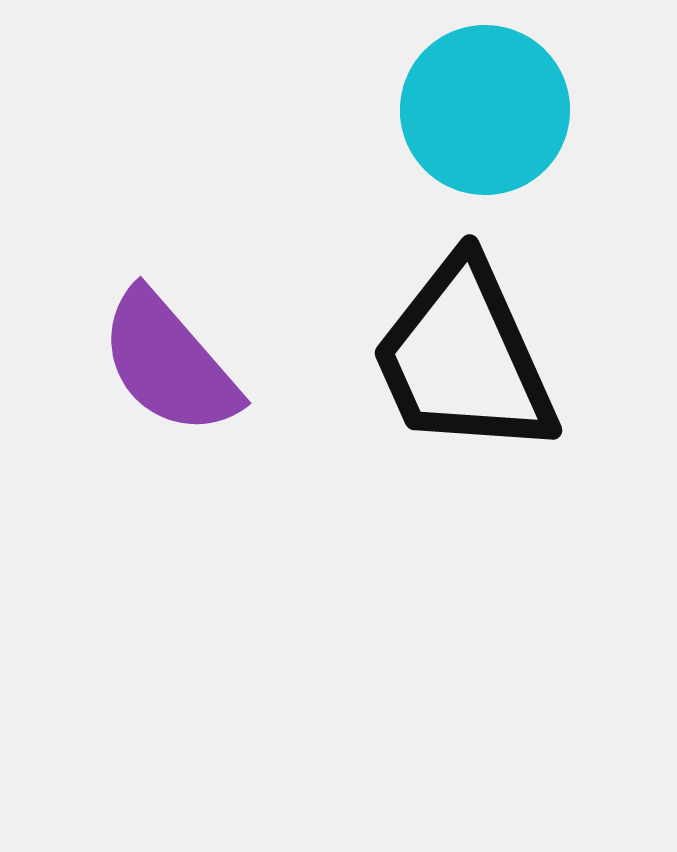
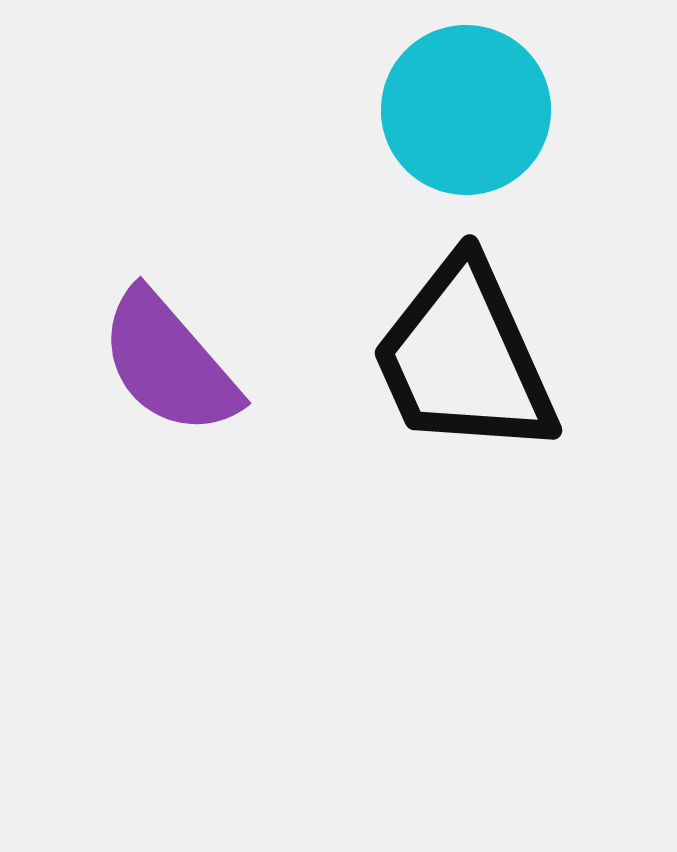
cyan circle: moved 19 px left
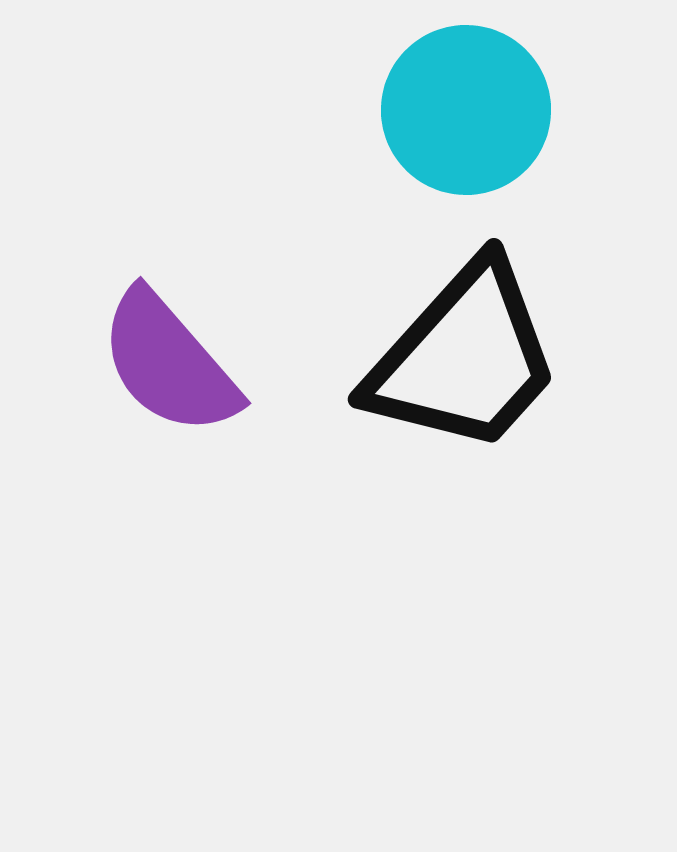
black trapezoid: rotated 114 degrees counterclockwise
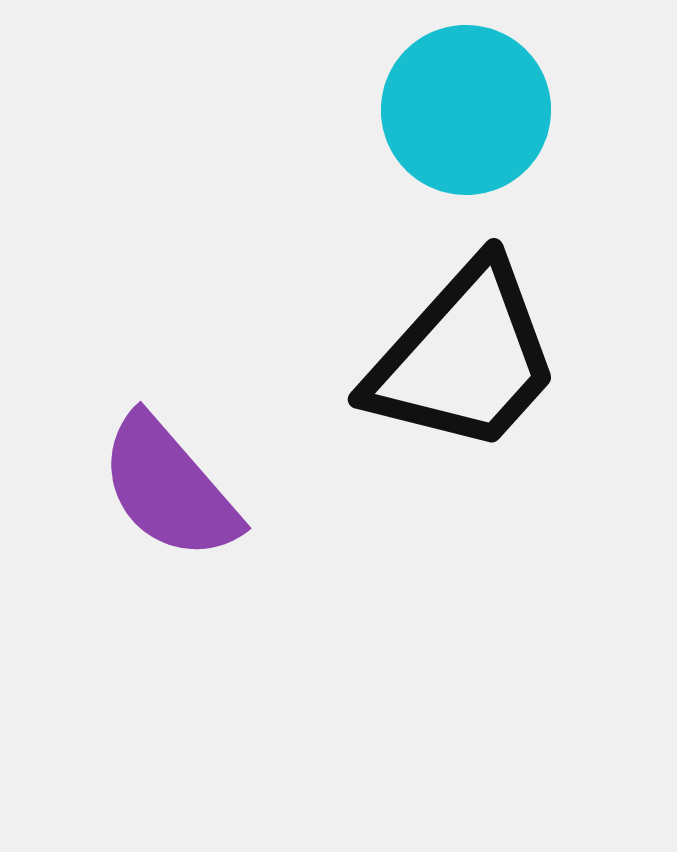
purple semicircle: moved 125 px down
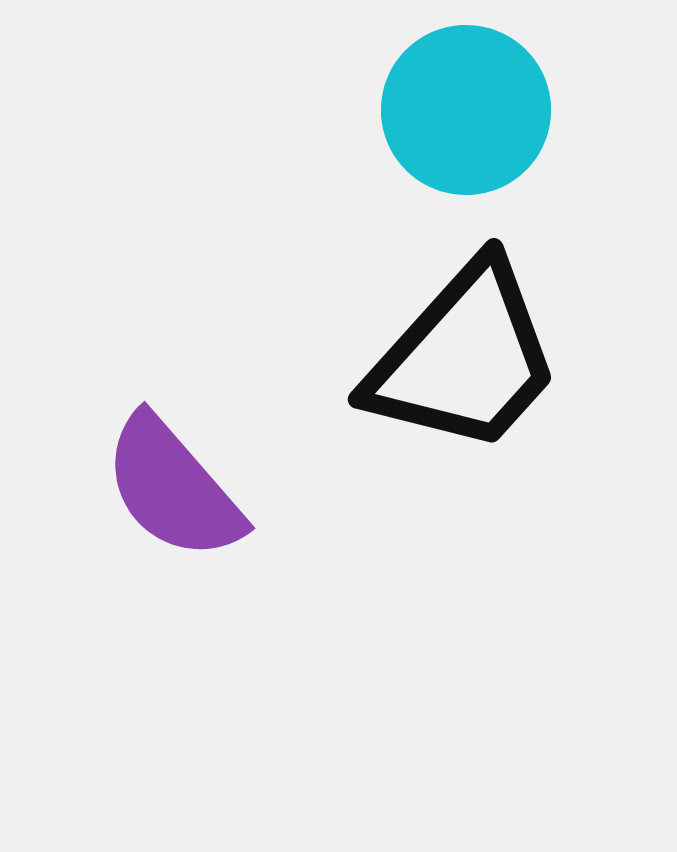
purple semicircle: moved 4 px right
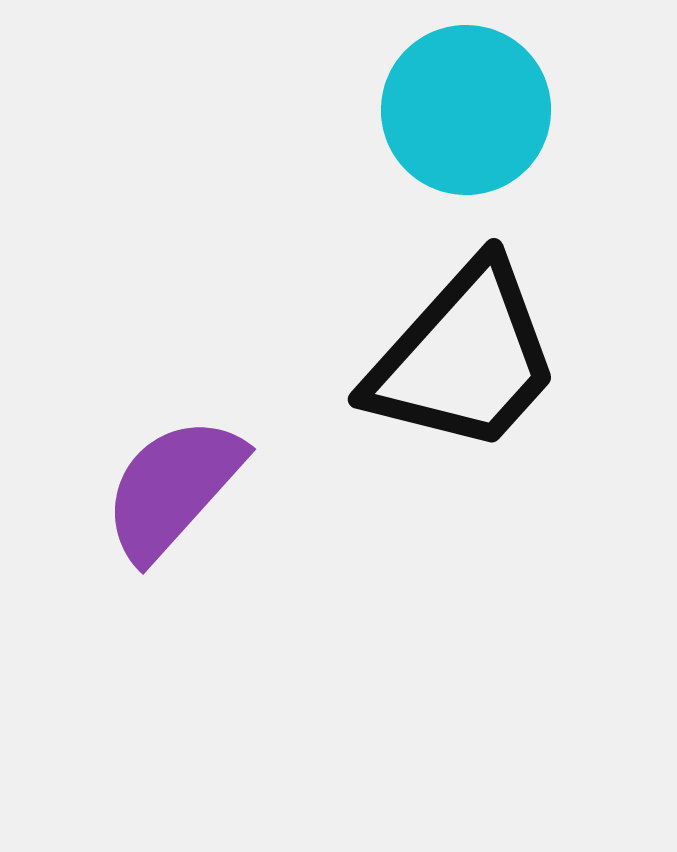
purple semicircle: rotated 83 degrees clockwise
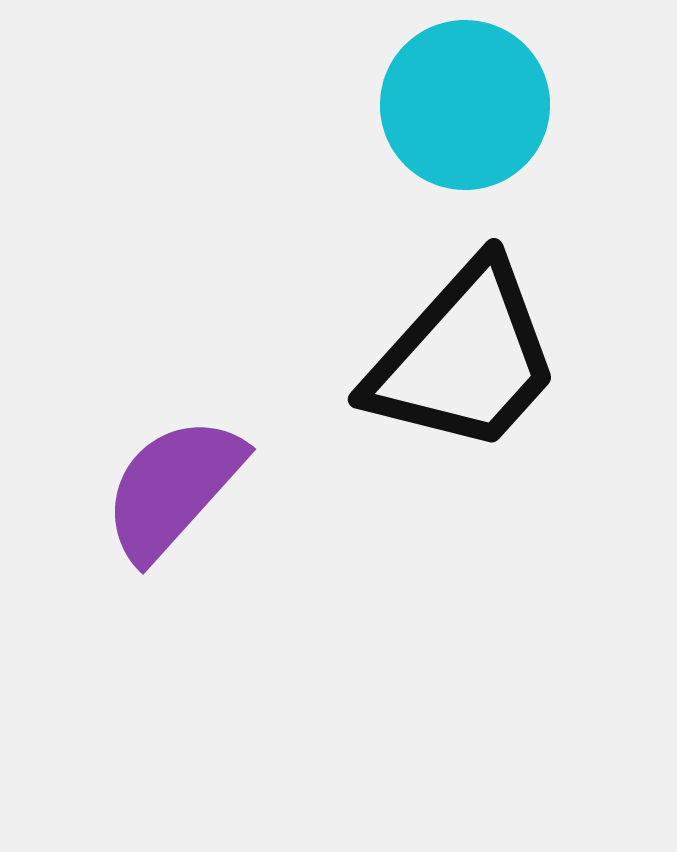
cyan circle: moved 1 px left, 5 px up
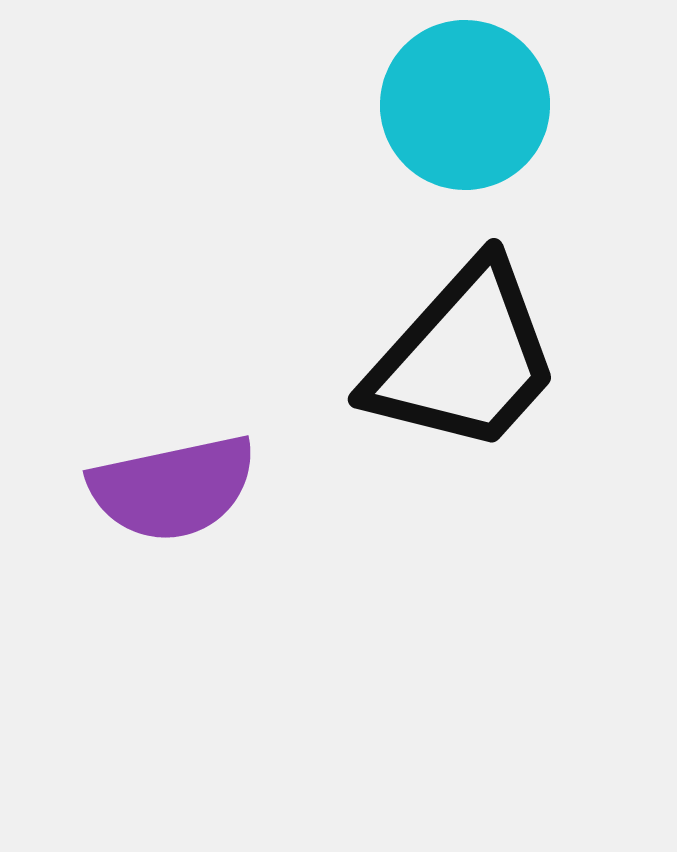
purple semicircle: rotated 144 degrees counterclockwise
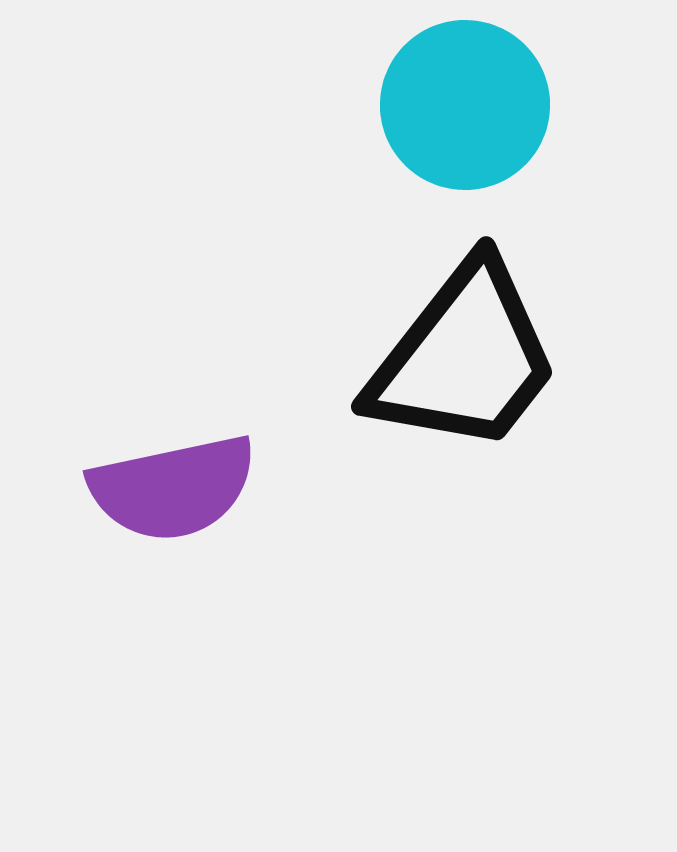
black trapezoid: rotated 4 degrees counterclockwise
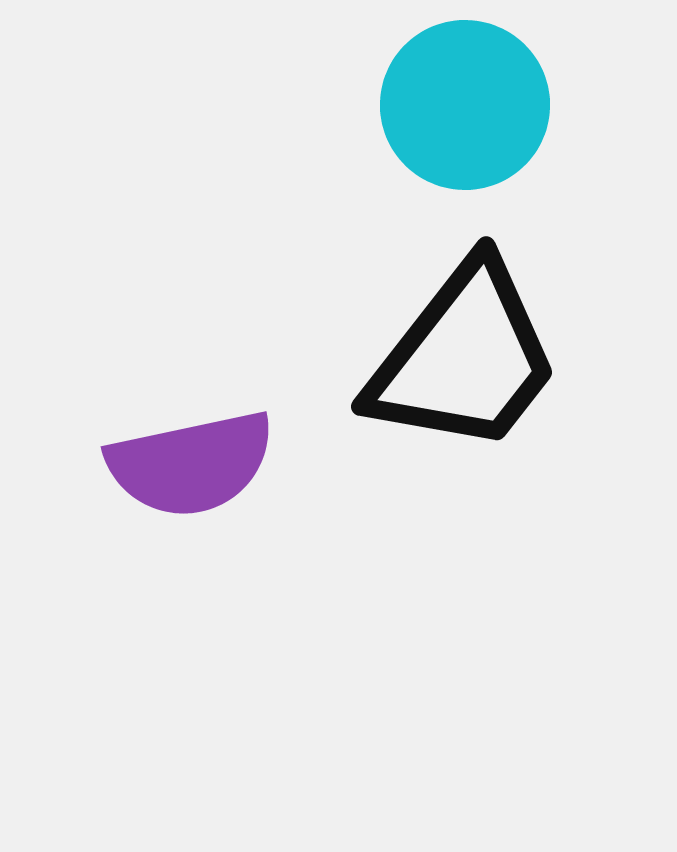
purple semicircle: moved 18 px right, 24 px up
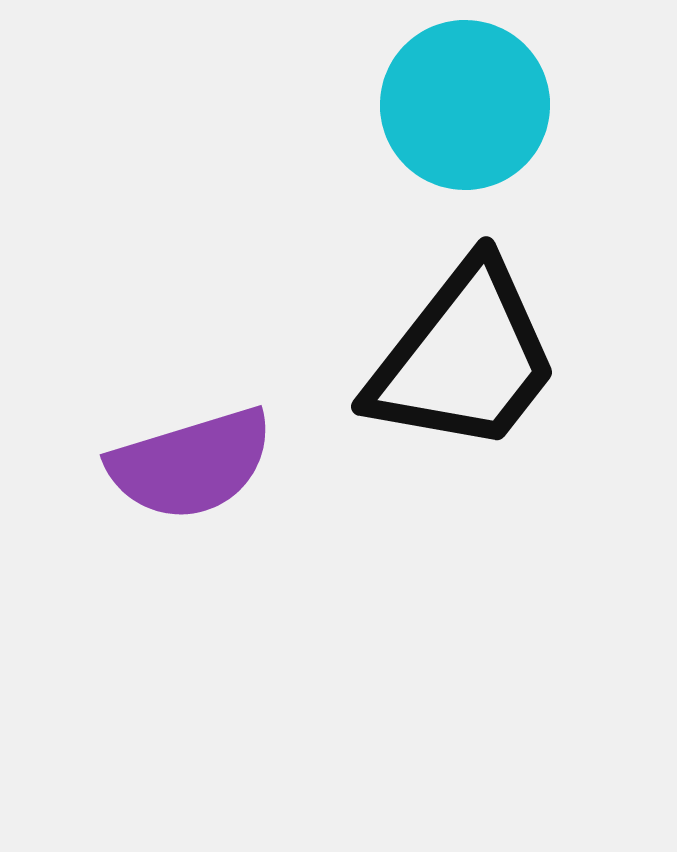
purple semicircle: rotated 5 degrees counterclockwise
